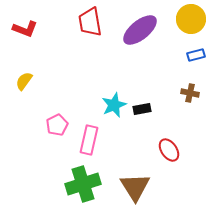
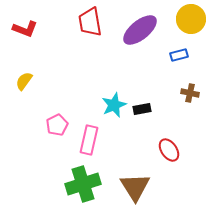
blue rectangle: moved 17 px left
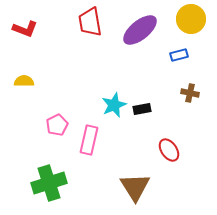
yellow semicircle: rotated 54 degrees clockwise
green cross: moved 34 px left, 1 px up
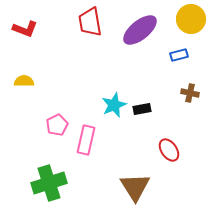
pink rectangle: moved 3 px left
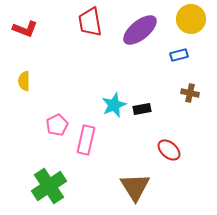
yellow semicircle: rotated 90 degrees counterclockwise
red ellipse: rotated 15 degrees counterclockwise
green cross: moved 3 px down; rotated 16 degrees counterclockwise
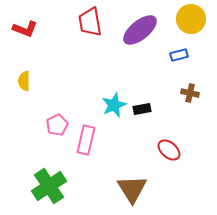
brown triangle: moved 3 px left, 2 px down
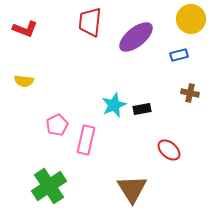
red trapezoid: rotated 16 degrees clockwise
purple ellipse: moved 4 px left, 7 px down
yellow semicircle: rotated 84 degrees counterclockwise
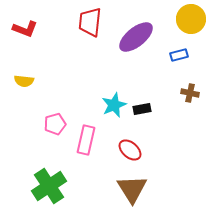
pink pentagon: moved 2 px left, 1 px up; rotated 10 degrees clockwise
red ellipse: moved 39 px left
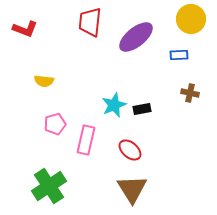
blue rectangle: rotated 12 degrees clockwise
yellow semicircle: moved 20 px right
